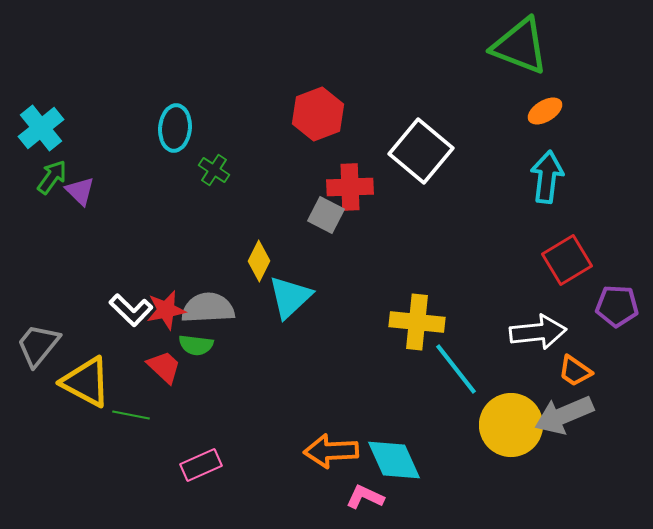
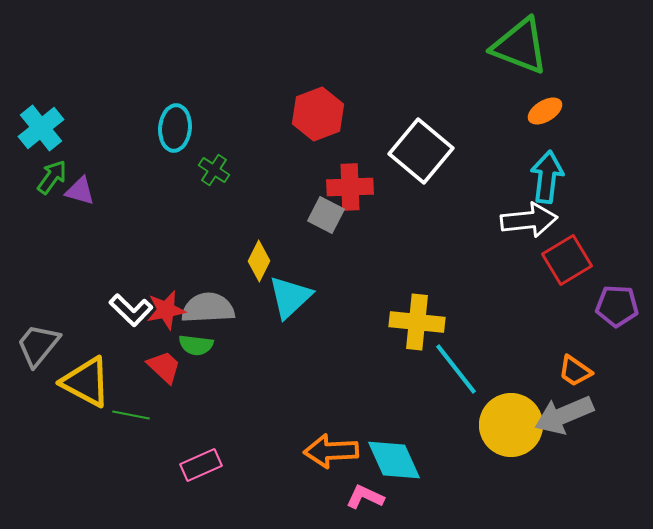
purple triangle: rotated 28 degrees counterclockwise
white arrow: moved 9 px left, 112 px up
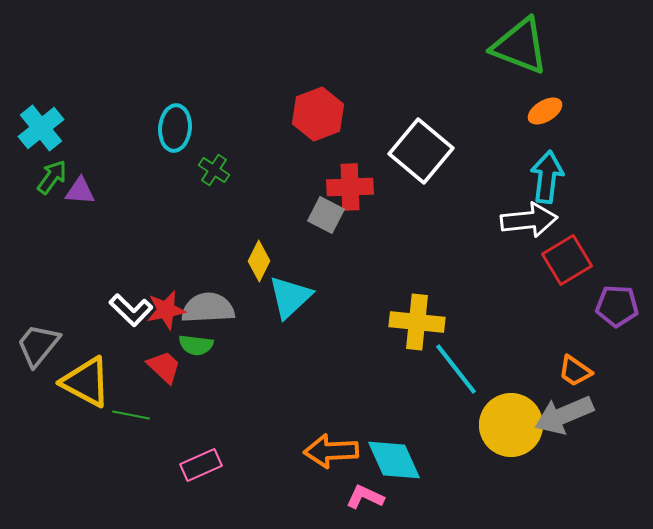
purple triangle: rotated 12 degrees counterclockwise
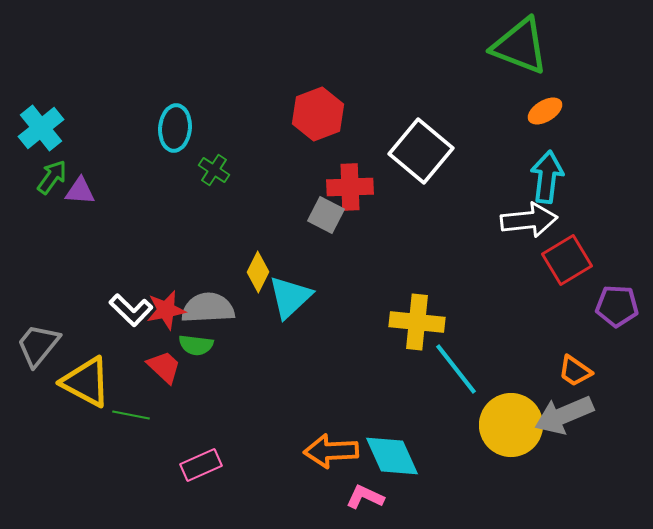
yellow diamond: moved 1 px left, 11 px down
cyan diamond: moved 2 px left, 4 px up
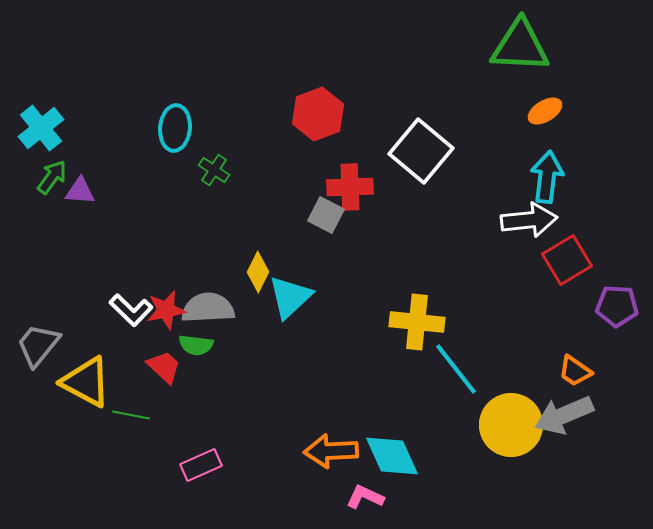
green triangle: rotated 18 degrees counterclockwise
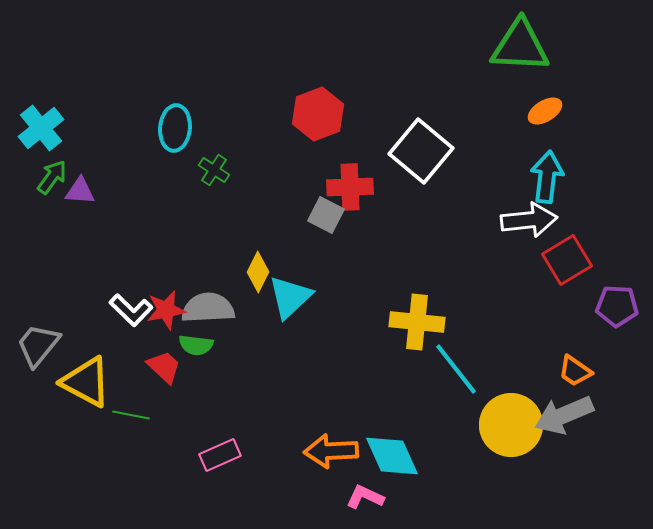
pink rectangle: moved 19 px right, 10 px up
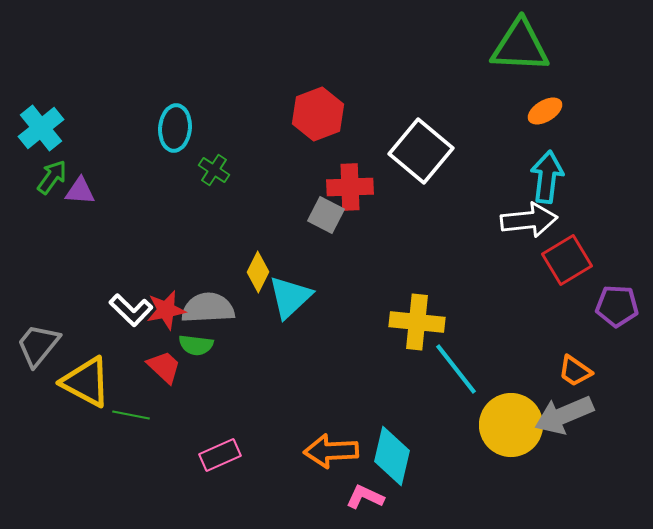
cyan diamond: rotated 38 degrees clockwise
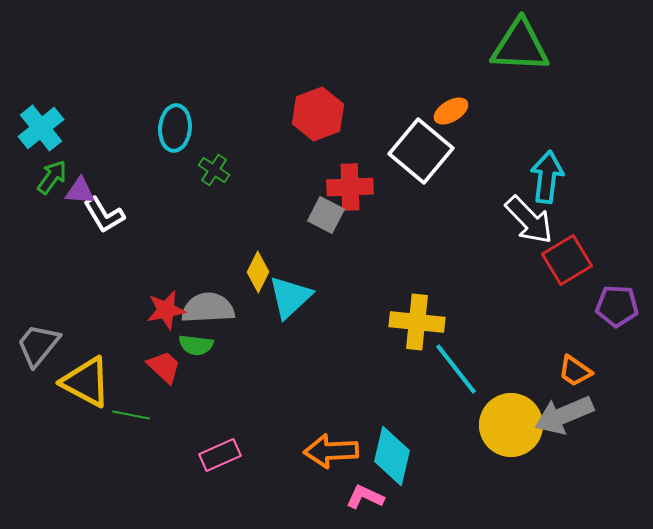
orange ellipse: moved 94 px left
white arrow: rotated 52 degrees clockwise
white L-shape: moved 27 px left, 95 px up; rotated 15 degrees clockwise
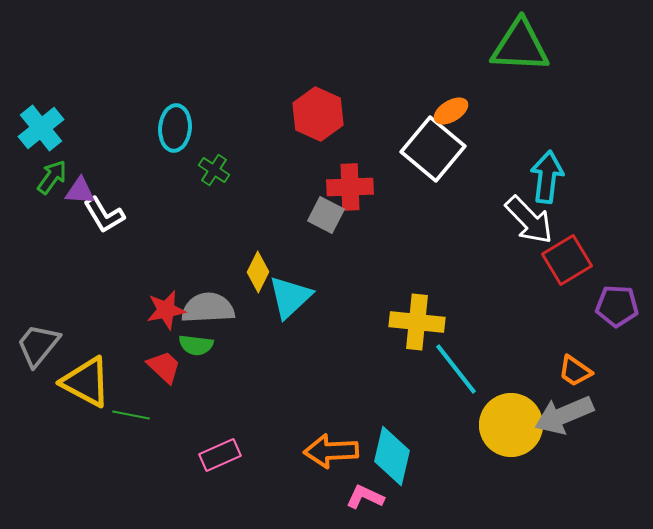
red hexagon: rotated 15 degrees counterclockwise
white square: moved 12 px right, 2 px up
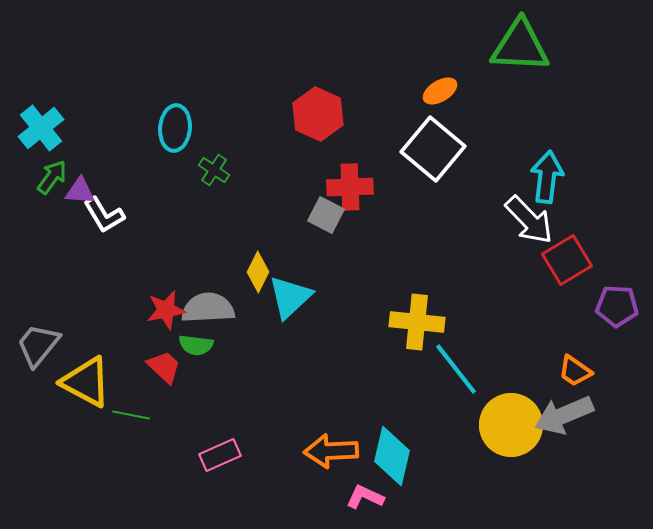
orange ellipse: moved 11 px left, 20 px up
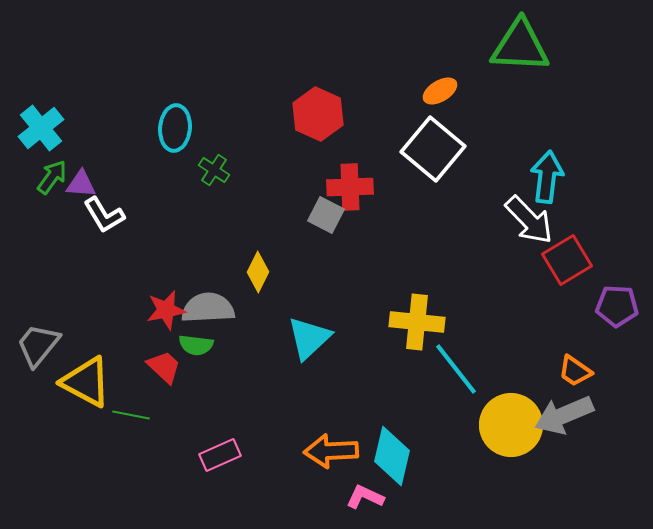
purple triangle: moved 1 px right, 7 px up
cyan triangle: moved 19 px right, 41 px down
